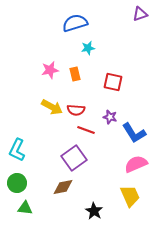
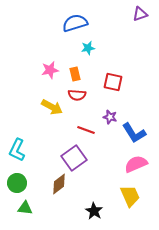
red semicircle: moved 1 px right, 15 px up
brown diamond: moved 4 px left, 3 px up; rotated 25 degrees counterclockwise
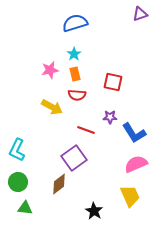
cyan star: moved 14 px left, 6 px down; rotated 24 degrees counterclockwise
purple star: rotated 16 degrees counterclockwise
green circle: moved 1 px right, 1 px up
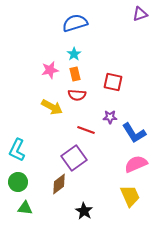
black star: moved 10 px left
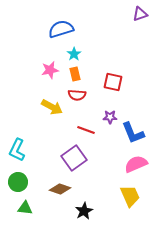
blue semicircle: moved 14 px left, 6 px down
blue L-shape: moved 1 px left; rotated 10 degrees clockwise
brown diamond: moved 1 px right, 5 px down; rotated 55 degrees clockwise
black star: rotated 12 degrees clockwise
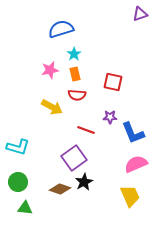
cyan L-shape: moved 1 px right, 3 px up; rotated 100 degrees counterclockwise
black star: moved 29 px up
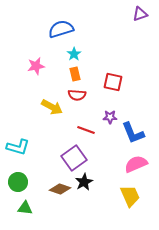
pink star: moved 14 px left, 4 px up
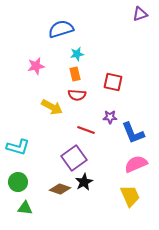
cyan star: moved 3 px right; rotated 24 degrees clockwise
